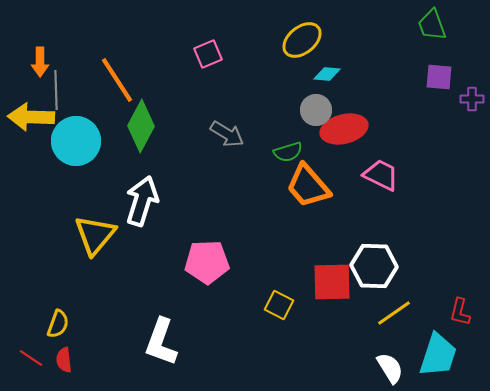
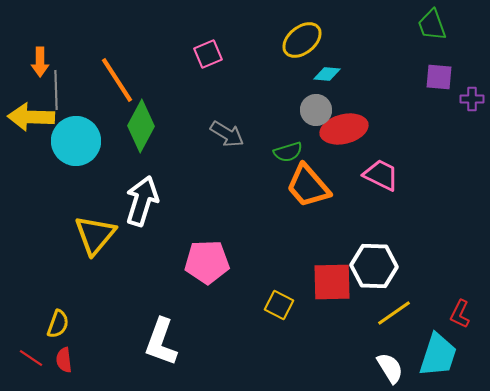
red L-shape: moved 2 px down; rotated 12 degrees clockwise
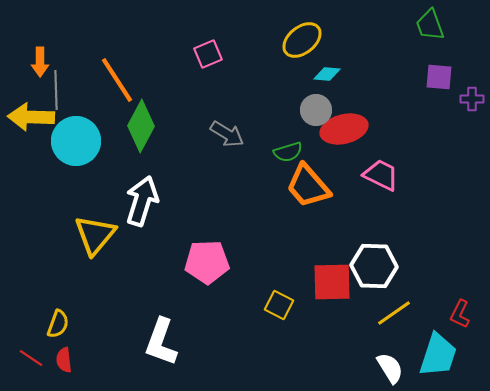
green trapezoid: moved 2 px left
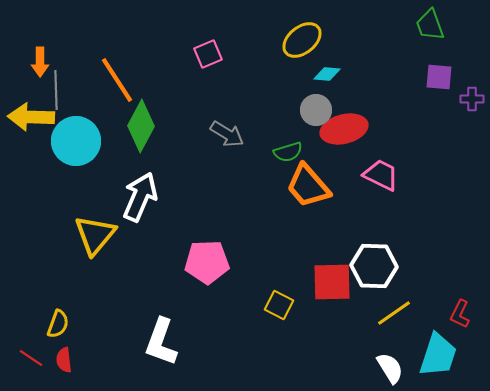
white arrow: moved 2 px left, 4 px up; rotated 6 degrees clockwise
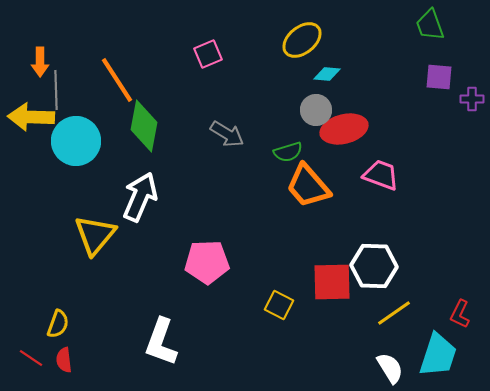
green diamond: moved 3 px right; rotated 18 degrees counterclockwise
pink trapezoid: rotated 6 degrees counterclockwise
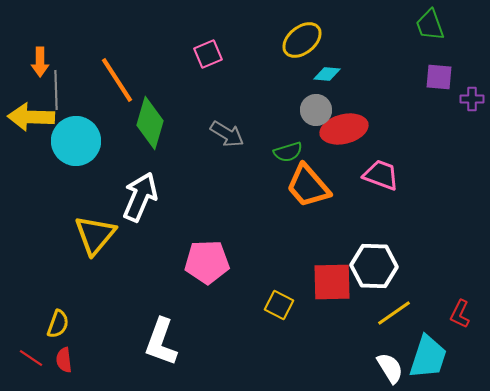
green diamond: moved 6 px right, 3 px up; rotated 6 degrees clockwise
cyan trapezoid: moved 10 px left, 2 px down
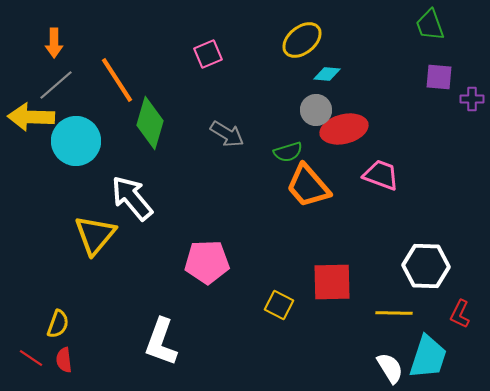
orange arrow: moved 14 px right, 19 px up
gray line: moved 5 px up; rotated 51 degrees clockwise
white arrow: moved 8 px left, 1 px down; rotated 63 degrees counterclockwise
white hexagon: moved 52 px right
yellow line: rotated 36 degrees clockwise
